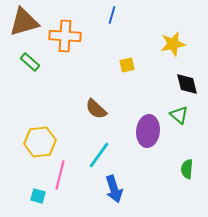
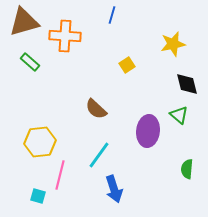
yellow square: rotated 21 degrees counterclockwise
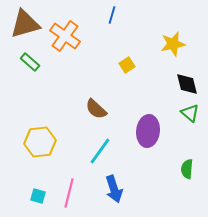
brown triangle: moved 1 px right, 2 px down
orange cross: rotated 32 degrees clockwise
green triangle: moved 11 px right, 2 px up
cyan line: moved 1 px right, 4 px up
pink line: moved 9 px right, 18 px down
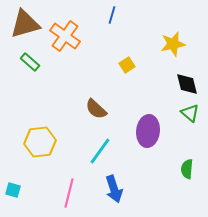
cyan square: moved 25 px left, 6 px up
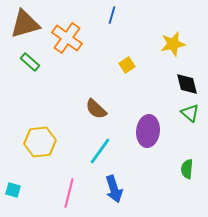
orange cross: moved 2 px right, 2 px down
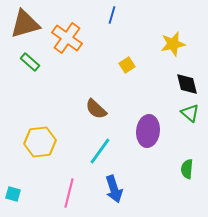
cyan square: moved 4 px down
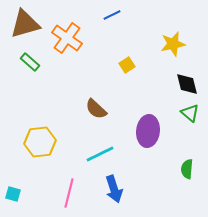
blue line: rotated 48 degrees clockwise
cyan line: moved 3 px down; rotated 28 degrees clockwise
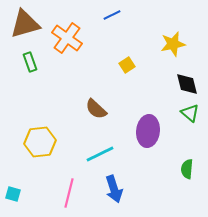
green rectangle: rotated 30 degrees clockwise
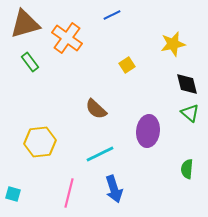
green rectangle: rotated 18 degrees counterclockwise
